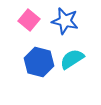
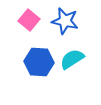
blue hexagon: rotated 12 degrees counterclockwise
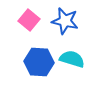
cyan semicircle: rotated 50 degrees clockwise
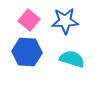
blue star: rotated 16 degrees counterclockwise
blue hexagon: moved 12 px left, 10 px up
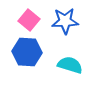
cyan semicircle: moved 2 px left, 6 px down
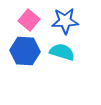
blue hexagon: moved 2 px left, 1 px up
cyan semicircle: moved 8 px left, 13 px up
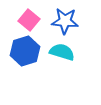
blue star: rotated 8 degrees clockwise
blue hexagon: rotated 20 degrees counterclockwise
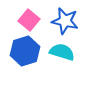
blue star: rotated 8 degrees clockwise
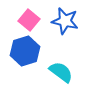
cyan semicircle: moved 1 px left, 20 px down; rotated 20 degrees clockwise
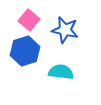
blue star: moved 9 px down
cyan semicircle: rotated 30 degrees counterclockwise
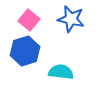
blue star: moved 6 px right, 11 px up
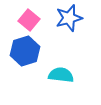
blue star: moved 2 px left, 1 px up; rotated 28 degrees counterclockwise
cyan semicircle: moved 3 px down
